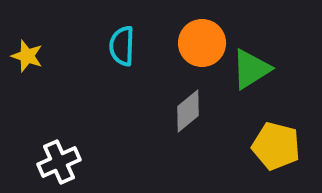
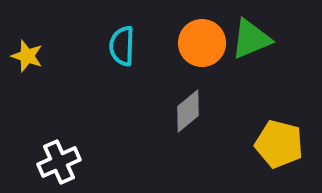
green triangle: moved 30 px up; rotated 9 degrees clockwise
yellow pentagon: moved 3 px right, 2 px up
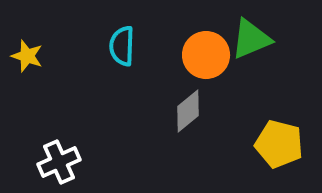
orange circle: moved 4 px right, 12 px down
